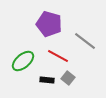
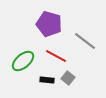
red line: moved 2 px left
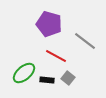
green ellipse: moved 1 px right, 12 px down
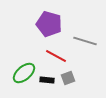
gray line: rotated 20 degrees counterclockwise
gray square: rotated 32 degrees clockwise
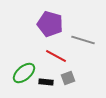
purple pentagon: moved 1 px right
gray line: moved 2 px left, 1 px up
black rectangle: moved 1 px left, 2 px down
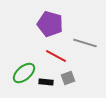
gray line: moved 2 px right, 3 px down
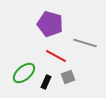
gray square: moved 1 px up
black rectangle: rotated 72 degrees counterclockwise
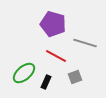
purple pentagon: moved 3 px right
gray square: moved 7 px right
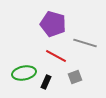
green ellipse: rotated 30 degrees clockwise
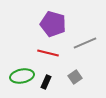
gray line: rotated 40 degrees counterclockwise
red line: moved 8 px left, 3 px up; rotated 15 degrees counterclockwise
green ellipse: moved 2 px left, 3 px down
gray square: rotated 16 degrees counterclockwise
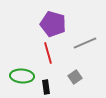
red line: rotated 60 degrees clockwise
green ellipse: rotated 15 degrees clockwise
black rectangle: moved 5 px down; rotated 32 degrees counterclockwise
